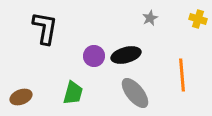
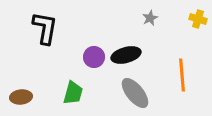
purple circle: moved 1 px down
brown ellipse: rotated 15 degrees clockwise
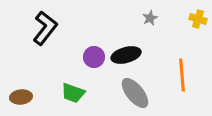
black L-shape: rotated 28 degrees clockwise
green trapezoid: rotated 95 degrees clockwise
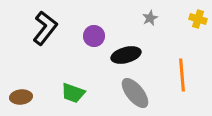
purple circle: moved 21 px up
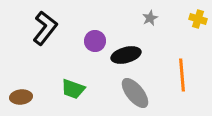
purple circle: moved 1 px right, 5 px down
green trapezoid: moved 4 px up
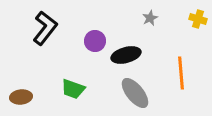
orange line: moved 1 px left, 2 px up
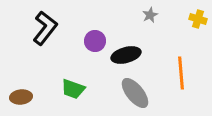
gray star: moved 3 px up
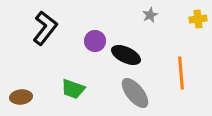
yellow cross: rotated 24 degrees counterclockwise
black ellipse: rotated 40 degrees clockwise
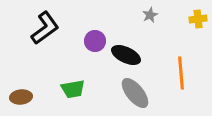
black L-shape: rotated 16 degrees clockwise
green trapezoid: rotated 30 degrees counterclockwise
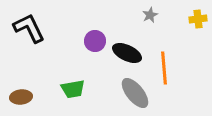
black L-shape: moved 16 px left; rotated 80 degrees counterclockwise
black ellipse: moved 1 px right, 2 px up
orange line: moved 17 px left, 5 px up
